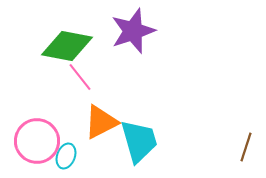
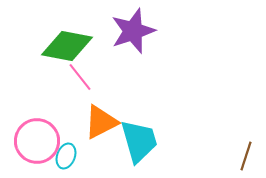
brown line: moved 9 px down
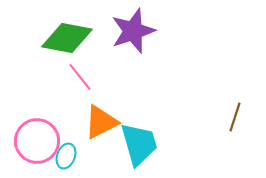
green diamond: moved 8 px up
cyan trapezoid: moved 3 px down
brown line: moved 11 px left, 39 px up
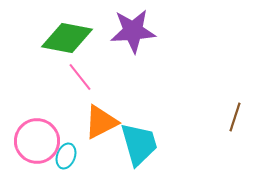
purple star: rotated 15 degrees clockwise
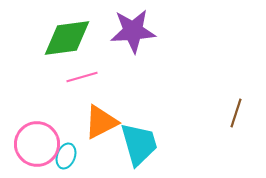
green diamond: rotated 18 degrees counterclockwise
pink line: moved 2 px right; rotated 68 degrees counterclockwise
brown line: moved 1 px right, 4 px up
pink circle: moved 3 px down
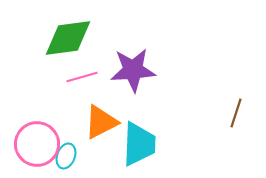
purple star: moved 39 px down
green diamond: moved 1 px right
cyan trapezoid: rotated 18 degrees clockwise
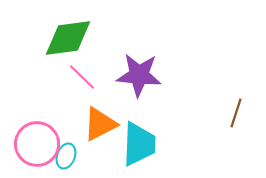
purple star: moved 6 px right, 5 px down; rotated 9 degrees clockwise
pink line: rotated 60 degrees clockwise
orange triangle: moved 1 px left, 2 px down
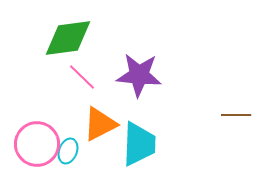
brown line: moved 2 px down; rotated 72 degrees clockwise
cyan ellipse: moved 2 px right, 5 px up
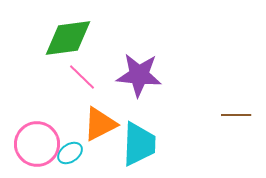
cyan ellipse: moved 2 px right, 2 px down; rotated 35 degrees clockwise
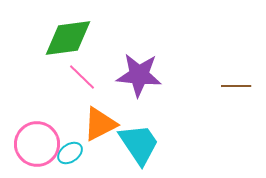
brown line: moved 29 px up
cyan trapezoid: rotated 36 degrees counterclockwise
